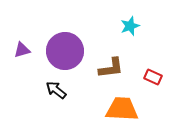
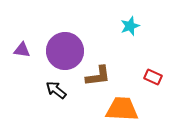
purple triangle: rotated 24 degrees clockwise
brown L-shape: moved 13 px left, 8 px down
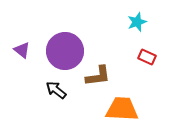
cyan star: moved 7 px right, 4 px up
purple triangle: rotated 30 degrees clockwise
red rectangle: moved 6 px left, 20 px up
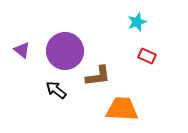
red rectangle: moved 1 px up
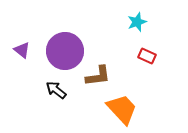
orange trapezoid: rotated 44 degrees clockwise
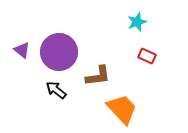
purple circle: moved 6 px left, 1 px down
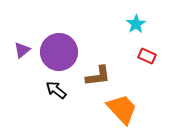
cyan star: moved 1 px left, 2 px down; rotated 12 degrees counterclockwise
purple triangle: rotated 42 degrees clockwise
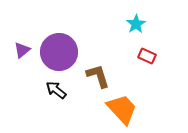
brown L-shape: rotated 100 degrees counterclockwise
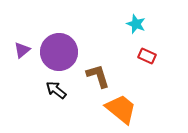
cyan star: rotated 18 degrees counterclockwise
orange trapezoid: moved 1 px left; rotated 8 degrees counterclockwise
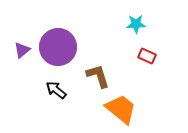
cyan star: rotated 24 degrees counterclockwise
purple circle: moved 1 px left, 5 px up
